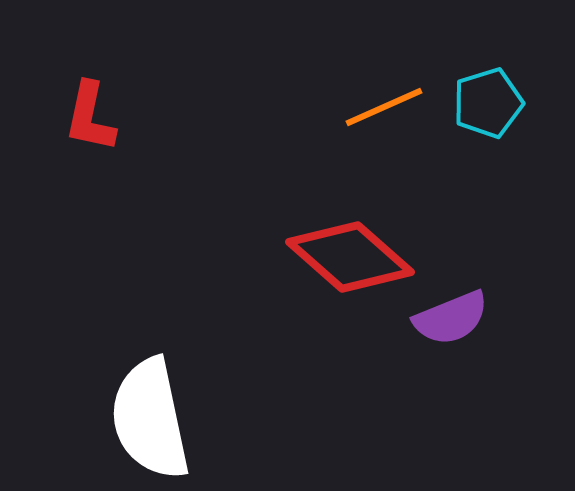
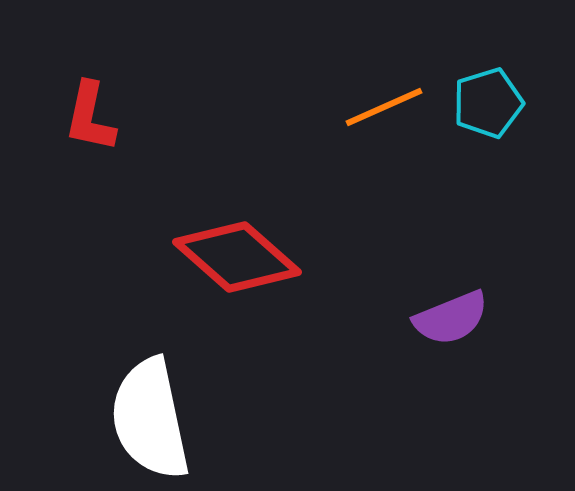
red diamond: moved 113 px left
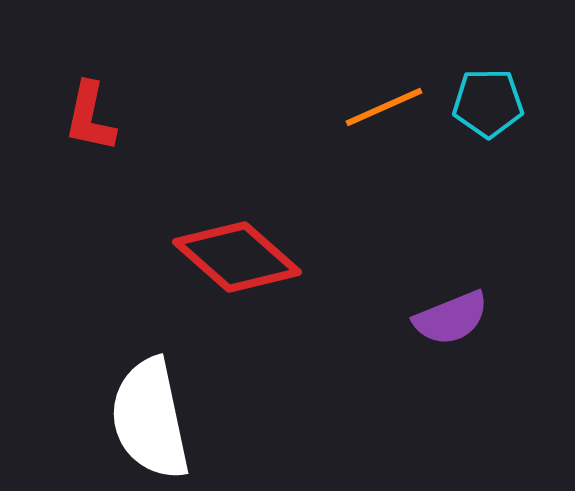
cyan pentagon: rotated 16 degrees clockwise
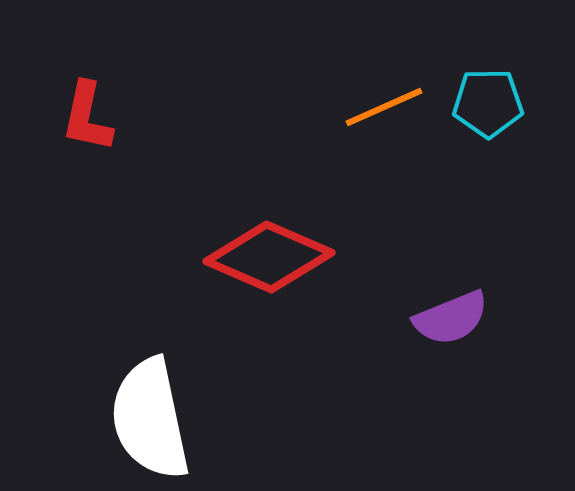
red L-shape: moved 3 px left
red diamond: moved 32 px right; rotated 18 degrees counterclockwise
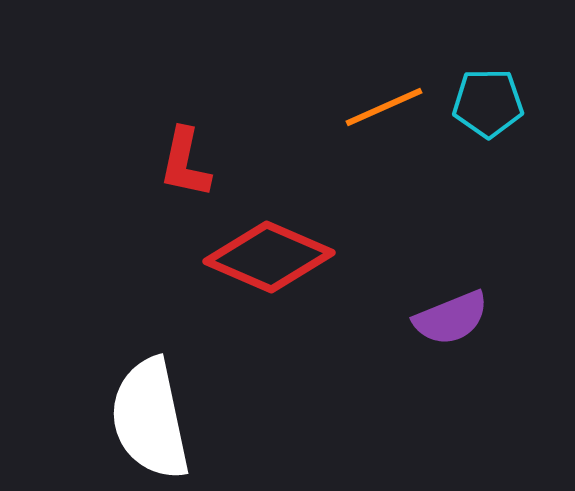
red L-shape: moved 98 px right, 46 px down
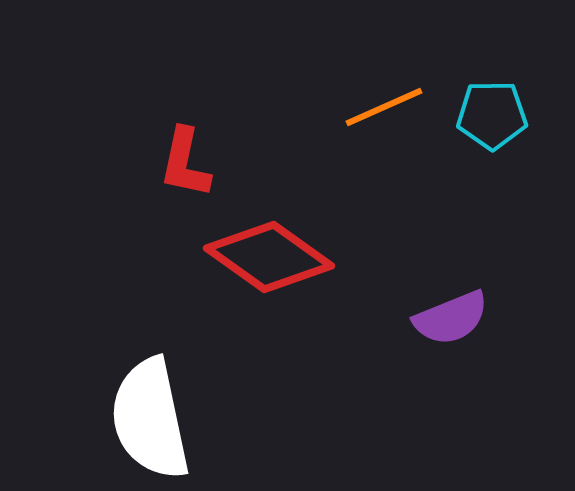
cyan pentagon: moved 4 px right, 12 px down
red diamond: rotated 12 degrees clockwise
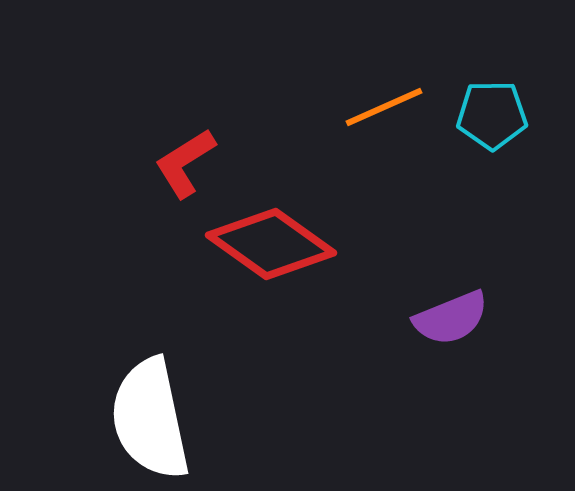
red L-shape: rotated 46 degrees clockwise
red diamond: moved 2 px right, 13 px up
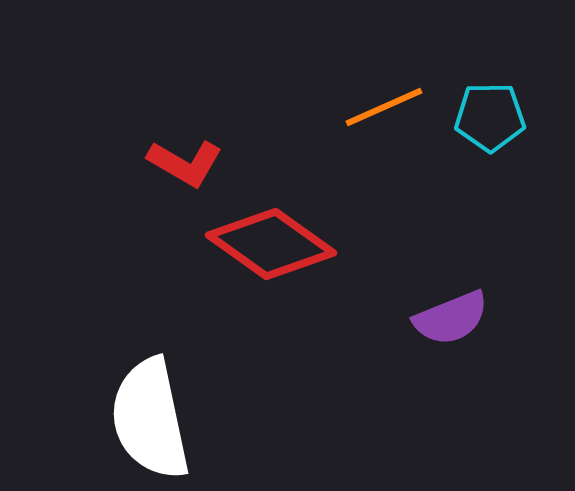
cyan pentagon: moved 2 px left, 2 px down
red L-shape: rotated 118 degrees counterclockwise
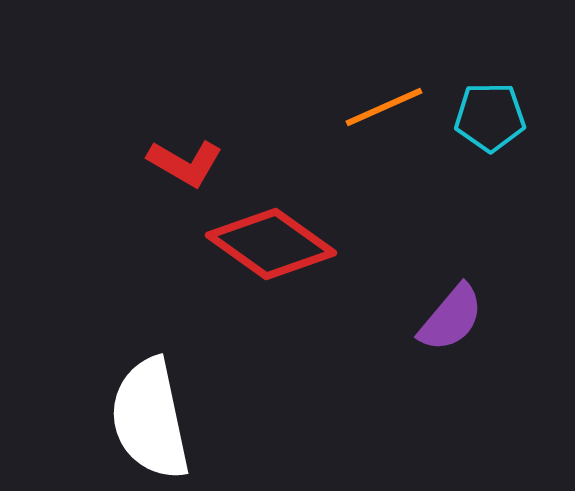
purple semicircle: rotated 28 degrees counterclockwise
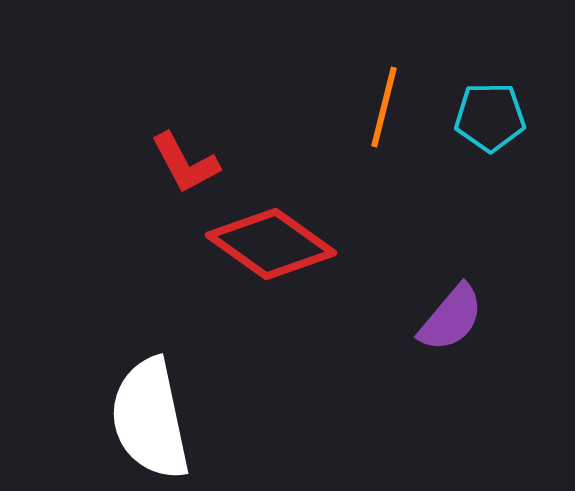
orange line: rotated 52 degrees counterclockwise
red L-shape: rotated 32 degrees clockwise
